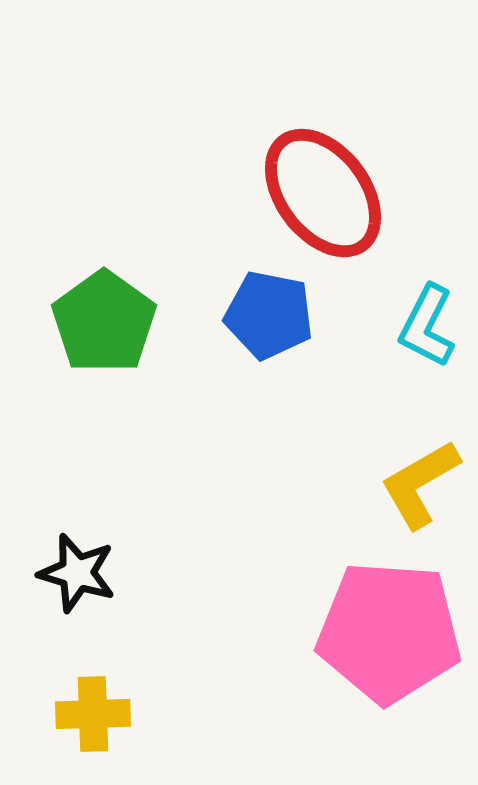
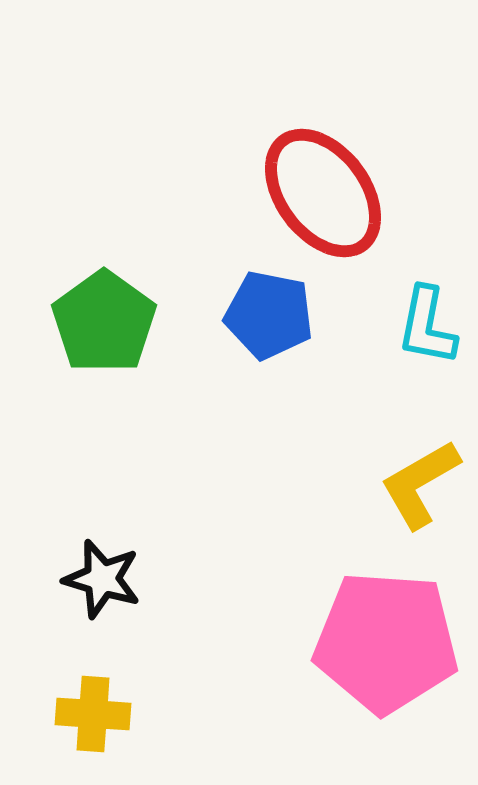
cyan L-shape: rotated 16 degrees counterclockwise
black star: moved 25 px right, 6 px down
pink pentagon: moved 3 px left, 10 px down
yellow cross: rotated 6 degrees clockwise
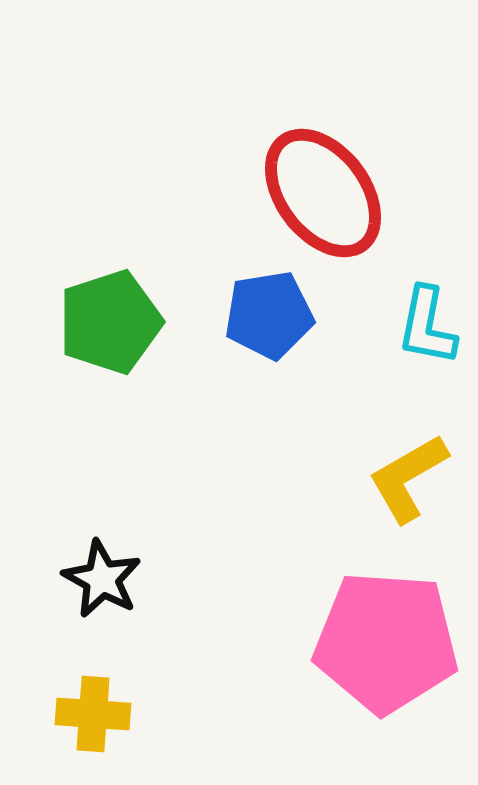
blue pentagon: rotated 20 degrees counterclockwise
green pentagon: moved 6 px right; rotated 18 degrees clockwise
yellow L-shape: moved 12 px left, 6 px up
black star: rotated 12 degrees clockwise
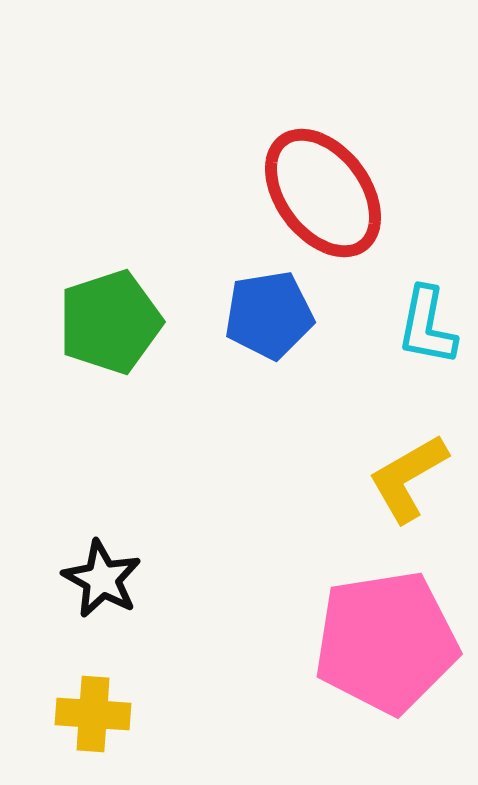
pink pentagon: rotated 13 degrees counterclockwise
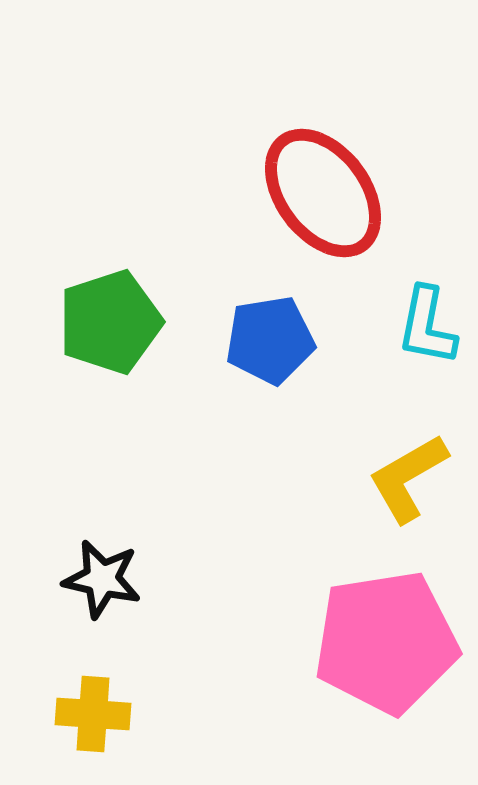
blue pentagon: moved 1 px right, 25 px down
black star: rotated 16 degrees counterclockwise
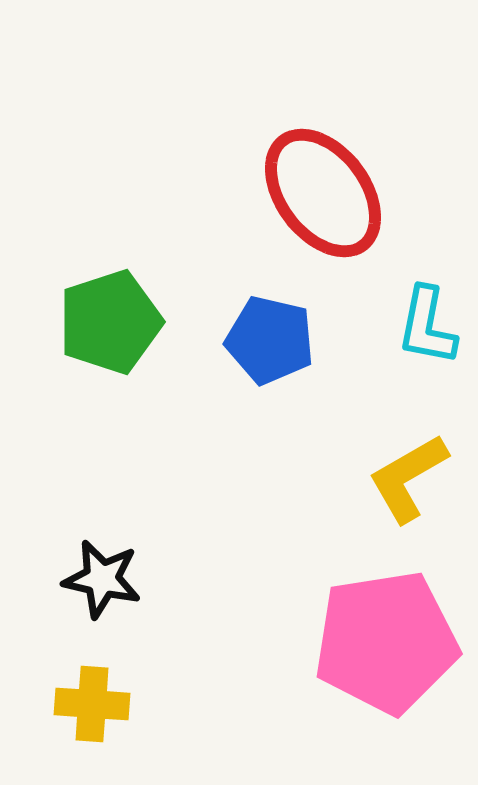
blue pentagon: rotated 22 degrees clockwise
yellow cross: moved 1 px left, 10 px up
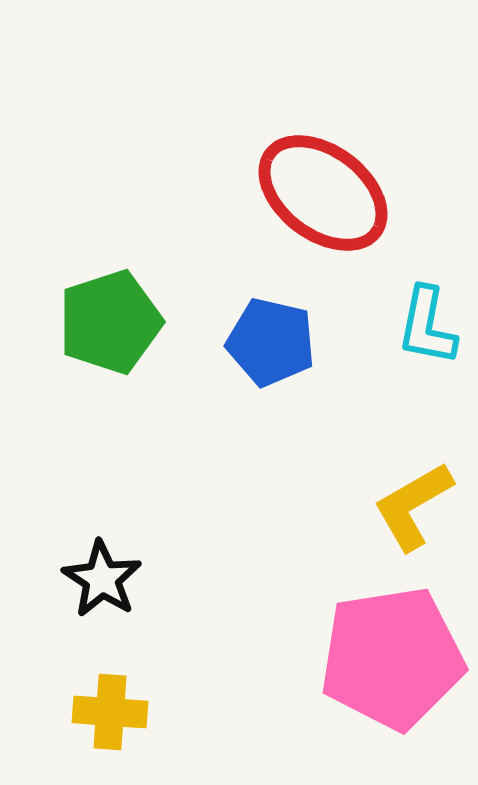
red ellipse: rotated 16 degrees counterclockwise
blue pentagon: moved 1 px right, 2 px down
yellow L-shape: moved 5 px right, 28 px down
black star: rotated 20 degrees clockwise
pink pentagon: moved 6 px right, 16 px down
yellow cross: moved 18 px right, 8 px down
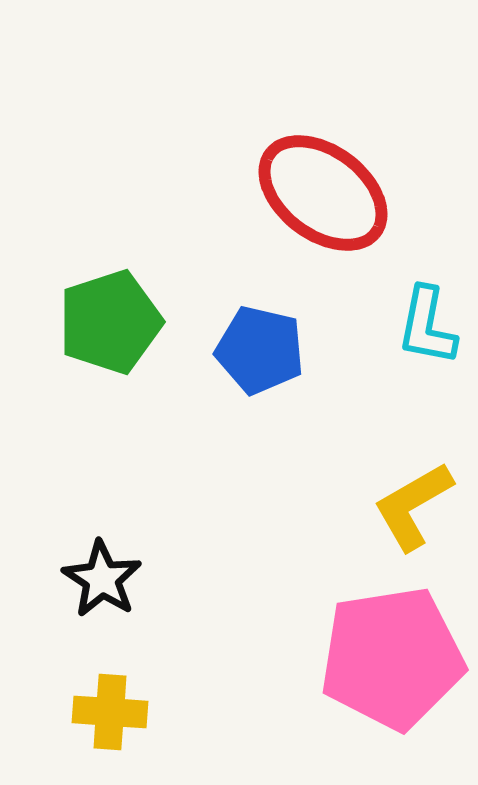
blue pentagon: moved 11 px left, 8 px down
